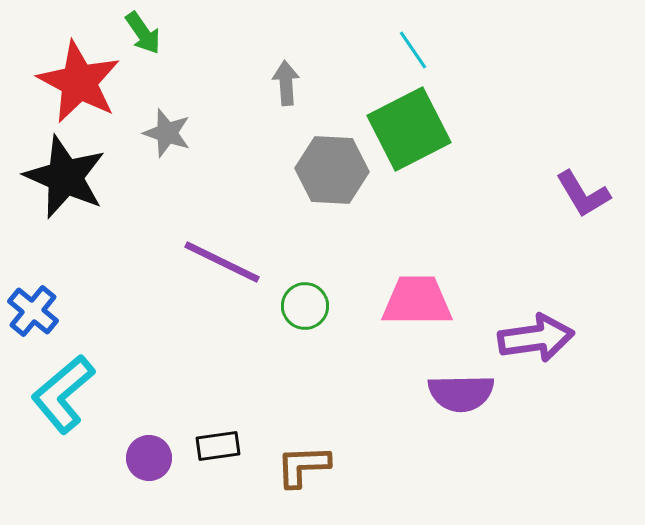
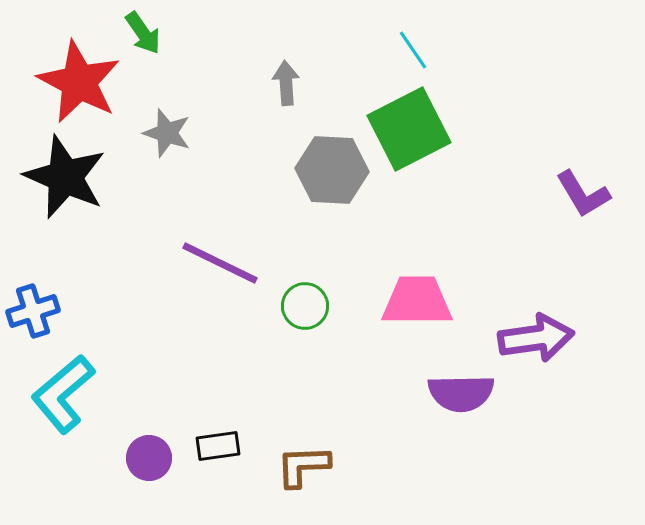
purple line: moved 2 px left, 1 px down
blue cross: rotated 33 degrees clockwise
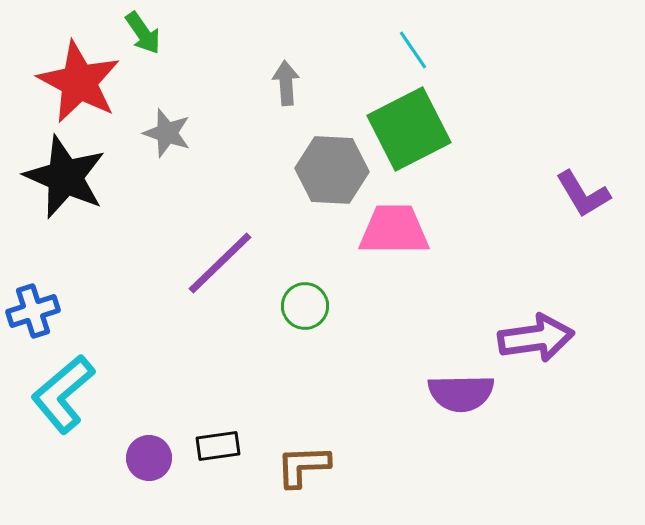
purple line: rotated 70 degrees counterclockwise
pink trapezoid: moved 23 px left, 71 px up
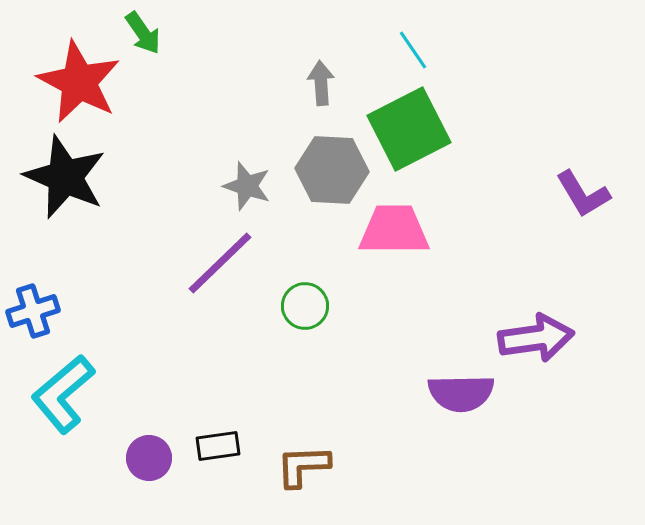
gray arrow: moved 35 px right
gray star: moved 80 px right, 53 px down
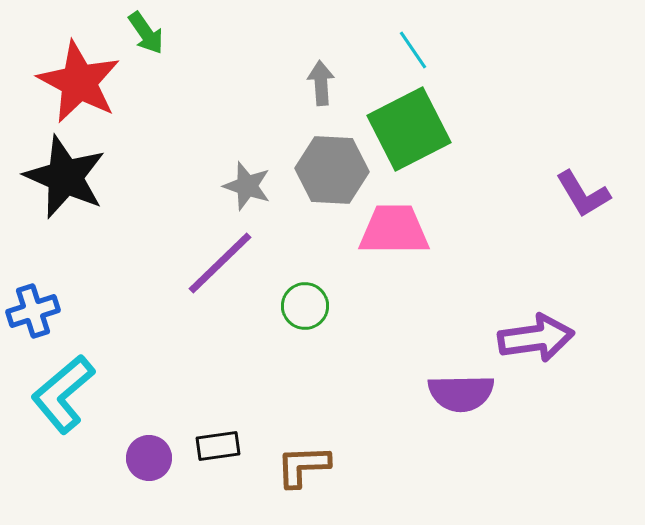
green arrow: moved 3 px right
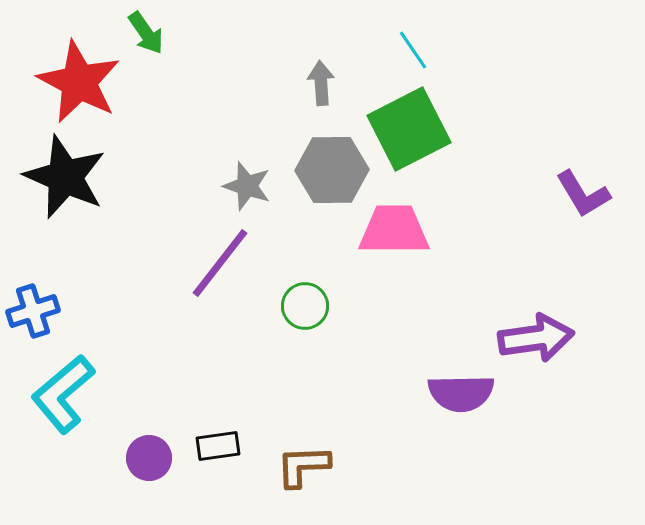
gray hexagon: rotated 4 degrees counterclockwise
purple line: rotated 8 degrees counterclockwise
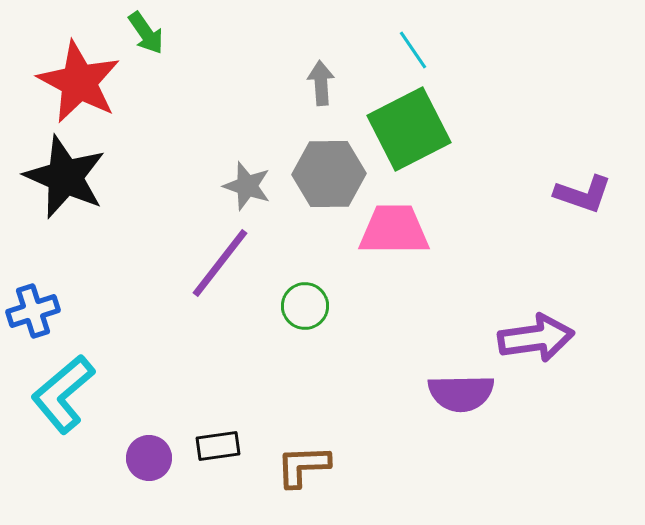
gray hexagon: moved 3 px left, 4 px down
purple L-shape: rotated 40 degrees counterclockwise
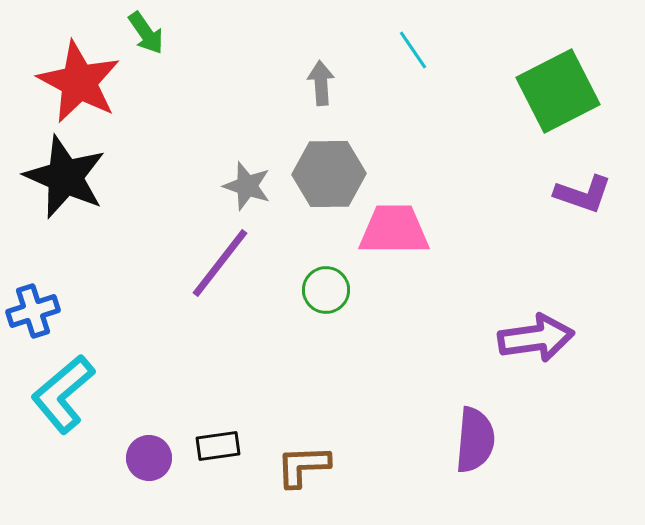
green square: moved 149 px right, 38 px up
green circle: moved 21 px right, 16 px up
purple semicircle: moved 14 px right, 47 px down; rotated 84 degrees counterclockwise
